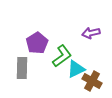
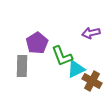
green L-shape: rotated 105 degrees clockwise
gray rectangle: moved 2 px up
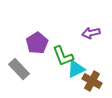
green L-shape: moved 1 px right
gray rectangle: moved 3 px left, 3 px down; rotated 45 degrees counterclockwise
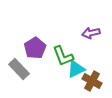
purple pentagon: moved 2 px left, 5 px down
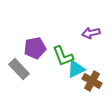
purple pentagon: rotated 20 degrees clockwise
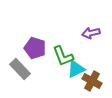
purple pentagon: rotated 30 degrees clockwise
gray rectangle: moved 1 px right
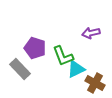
brown cross: moved 3 px right, 2 px down
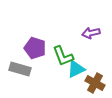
gray rectangle: rotated 30 degrees counterclockwise
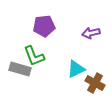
purple pentagon: moved 9 px right, 22 px up; rotated 25 degrees counterclockwise
green L-shape: moved 29 px left
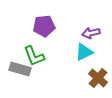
cyan triangle: moved 8 px right, 17 px up
brown cross: moved 3 px right, 5 px up; rotated 12 degrees clockwise
